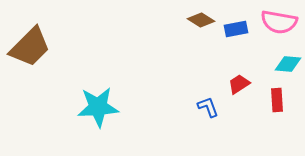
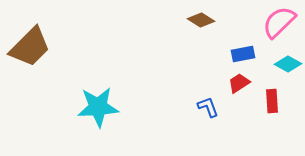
pink semicircle: rotated 126 degrees clockwise
blue rectangle: moved 7 px right, 25 px down
cyan diamond: rotated 24 degrees clockwise
red trapezoid: moved 1 px up
red rectangle: moved 5 px left, 1 px down
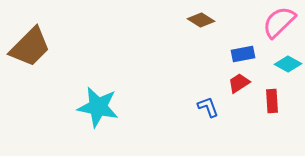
cyan star: rotated 15 degrees clockwise
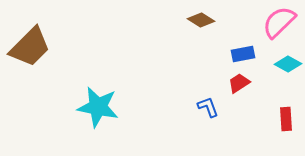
red rectangle: moved 14 px right, 18 px down
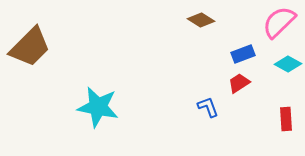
blue rectangle: rotated 10 degrees counterclockwise
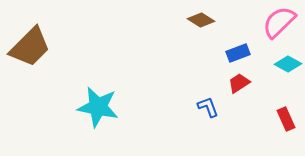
blue rectangle: moved 5 px left, 1 px up
red rectangle: rotated 20 degrees counterclockwise
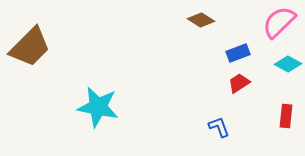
blue L-shape: moved 11 px right, 20 px down
red rectangle: moved 3 px up; rotated 30 degrees clockwise
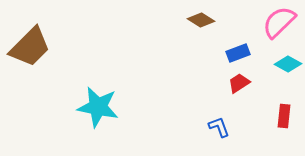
red rectangle: moved 2 px left
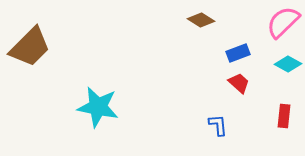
pink semicircle: moved 4 px right
red trapezoid: rotated 75 degrees clockwise
blue L-shape: moved 1 px left, 2 px up; rotated 15 degrees clockwise
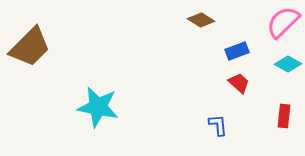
blue rectangle: moved 1 px left, 2 px up
